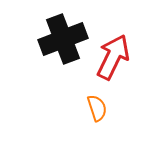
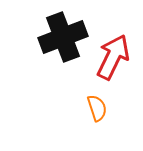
black cross: moved 2 px up
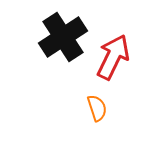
black cross: rotated 12 degrees counterclockwise
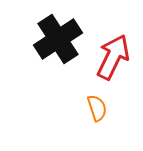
black cross: moved 5 px left, 2 px down
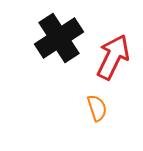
black cross: moved 1 px right, 1 px up
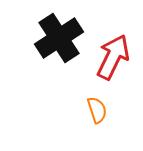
orange semicircle: moved 2 px down
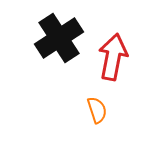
red arrow: rotated 15 degrees counterclockwise
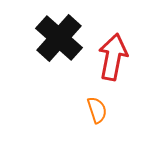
black cross: rotated 15 degrees counterclockwise
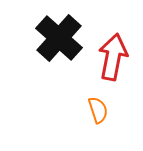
orange semicircle: moved 1 px right
